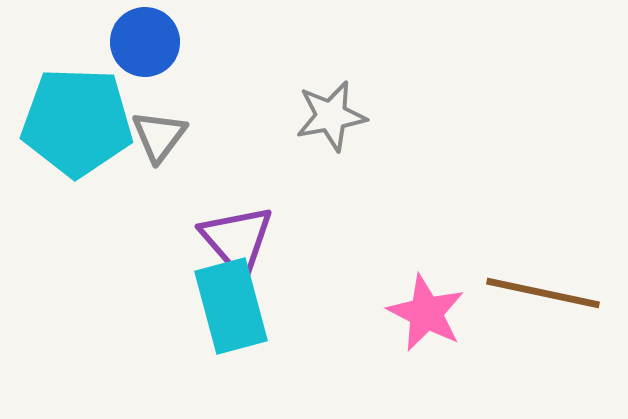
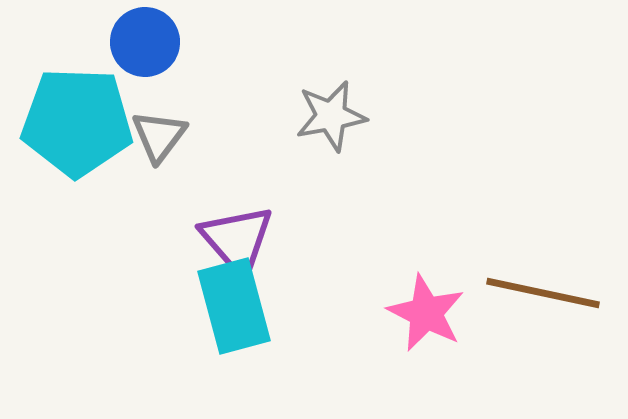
cyan rectangle: moved 3 px right
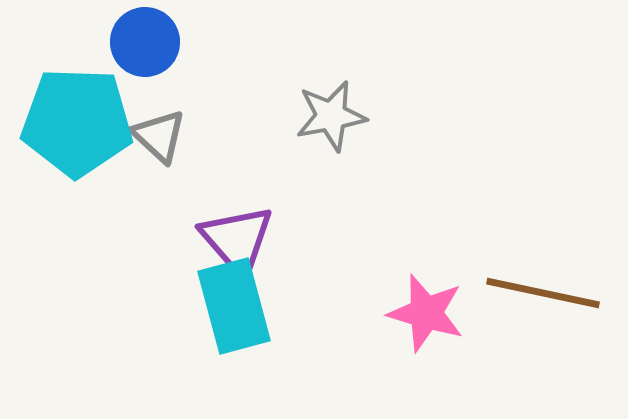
gray triangle: rotated 24 degrees counterclockwise
pink star: rotated 10 degrees counterclockwise
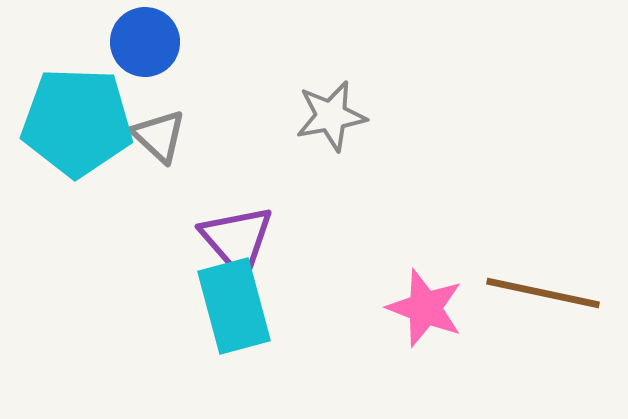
pink star: moved 1 px left, 5 px up; rotated 4 degrees clockwise
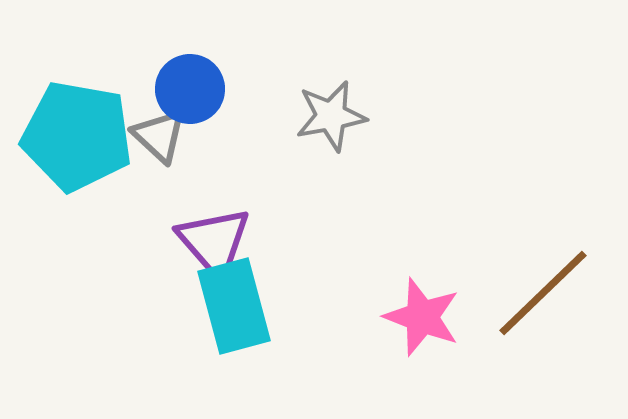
blue circle: moved 45 px right, 47 px down
cyan pentagon: moved 14 px down; rotated 8 degrees clockwise
purple triangle: moved 23 px left, 2 px down
brown line: rotated 56 degrees counterclockwise
pink star: moved 3 px left, 9 px down
